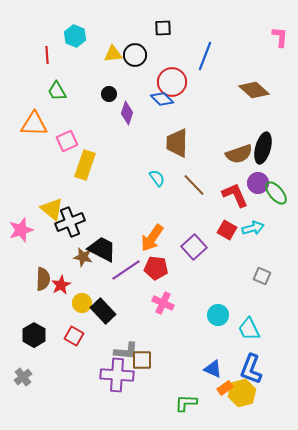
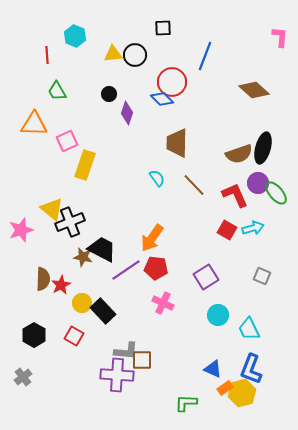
purple square at (194, 247): moved 12 px right, 30 px down; rotated 10 degrees clockwise
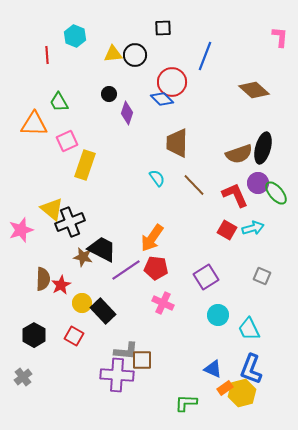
green trapezoid at (57, 91): moved 2 px right, 11 px down
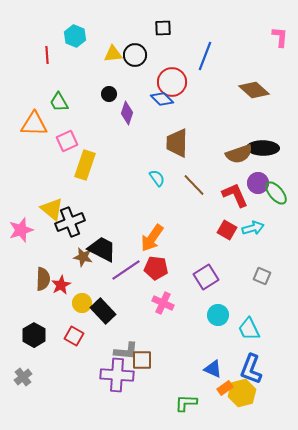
black ellipse at (263, 148): rotated 76 degrees clockwise
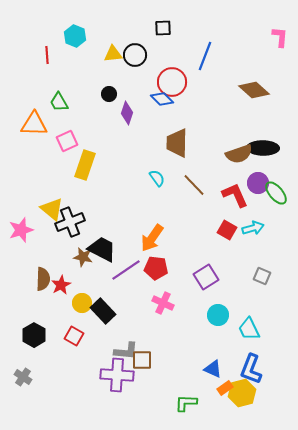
gray cross at (23, 377): rotated 18 degrees counterclockwise
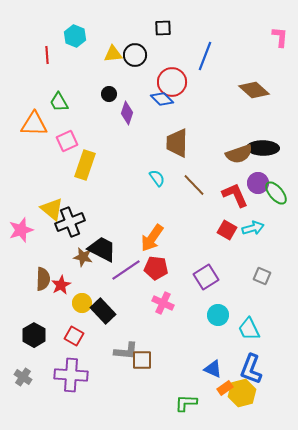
purple cross at (117, 375): moved 46 px left
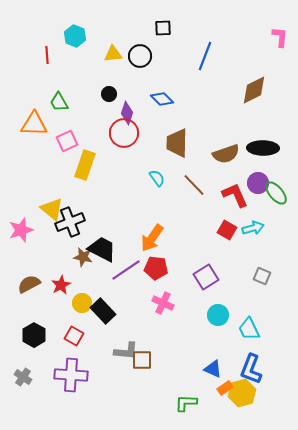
black circle at (135, 55): moved 5 px right, 1 px down
red circle at (172, 82): moved 48 px left, 51 px down
brown diamond at (254, 90): rotated 68 degrees counterclockwise
brown semicircle at (239, 154): moved 13 px left
brown semicircle at (43, 279): moved 14 px left, 5 px down; rotated 120 degrees counterclockwise
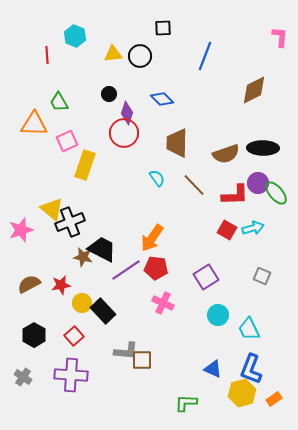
red L-shape at (235, 195): rotated 112 degrees clockwise
red star at (61, 285): rotated 18 degrees clockwise
red square at (74, 336): rotated 18 degrees clockwise
orange rectangle at (225, 388): moved 49 px right, 11 px down
